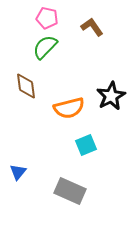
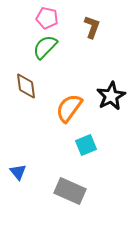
brown L-shape: rotated 55 degrees clockwise
orange semicircle: rotated 140 degrees clockwise
blue triangle: rotated 18 degrees counterclockwise
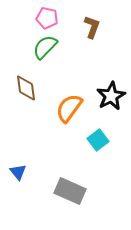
brown diamond: moved 2 px down
cyan square: moved 12 px right, 5 px up; rotated 15 degrees counterclockwise
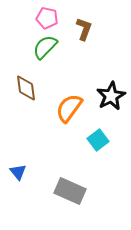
brown L-shape: moved 8 px left, 2 px down
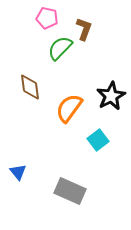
green semicircle: moved 15 px right, 1 px down
brown diamond: moved 4 px right, 1 px up
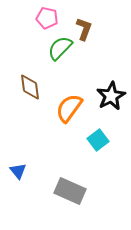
blue triangle: moved 1 px up
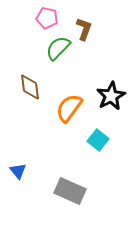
green semicircle: moved 2 px left
cyan square: rotated 15 degrees counterclockwise
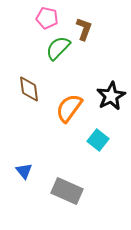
brown diamond: moved 1 px left, 2 px down
blue triangle: moved 6 px right
gray rectangle: moved 3 px left
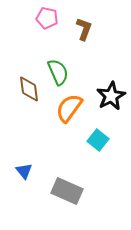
green semicircle: moved 24 px down; rotated 112 degrees clockwise
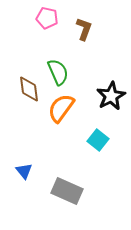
orange semicircle: moved 8 px left
